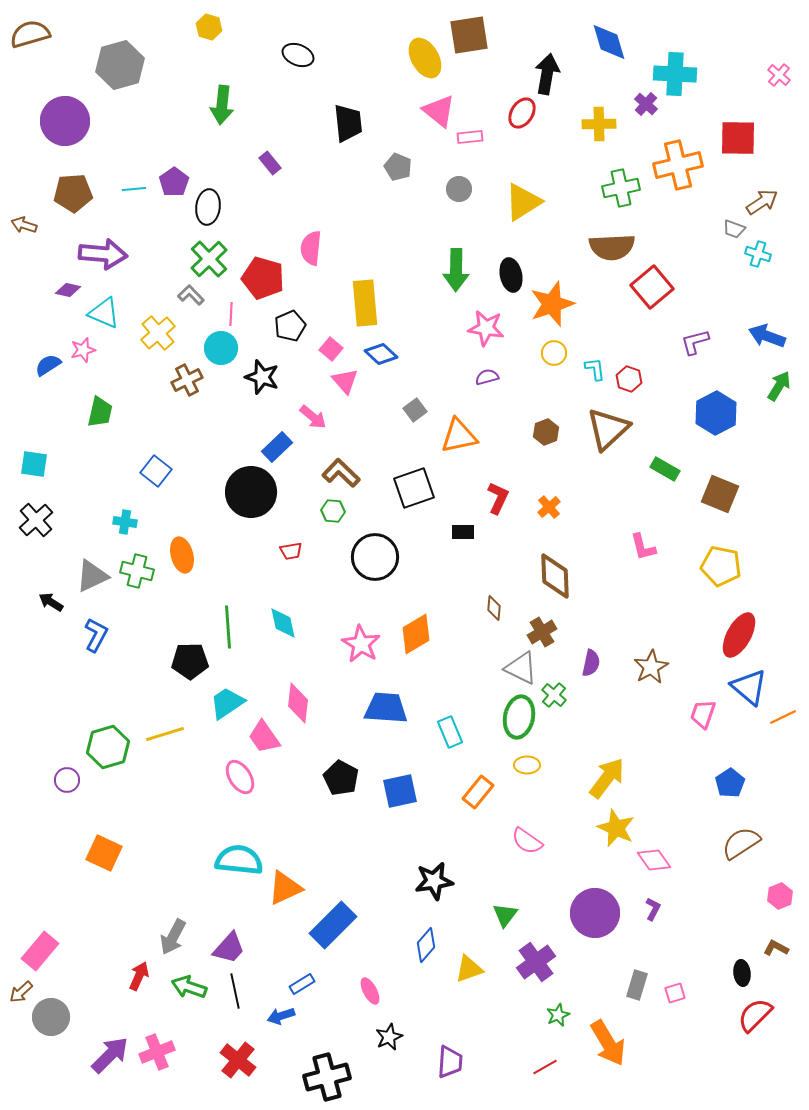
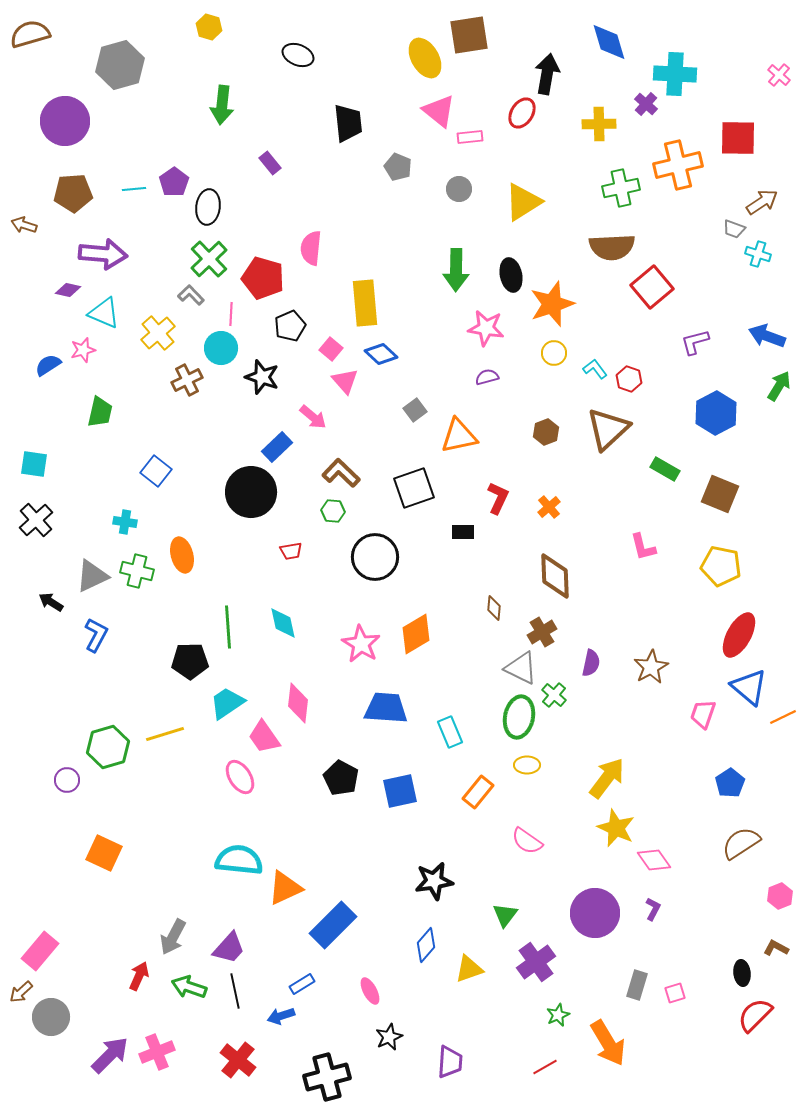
cyan L-shape at (595, 369): rotated 30 degrees counterclockwise
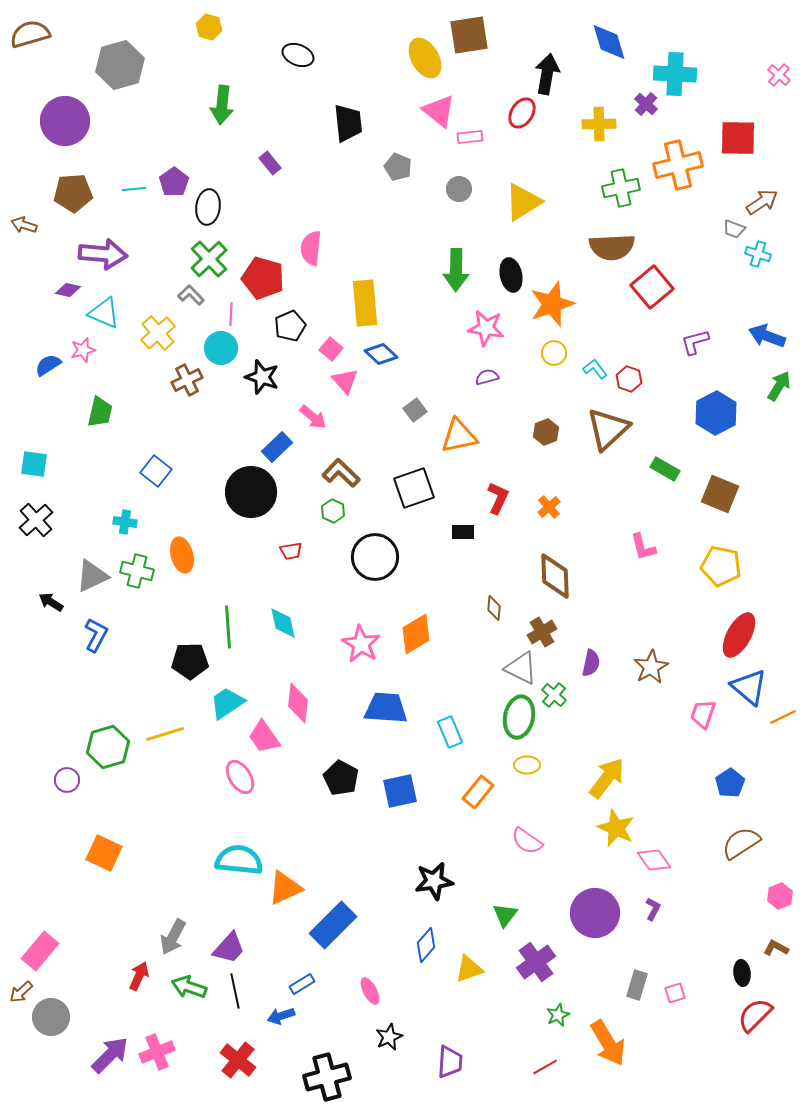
green hexagon at (333, 511): rotated 20 degrees clockwise
